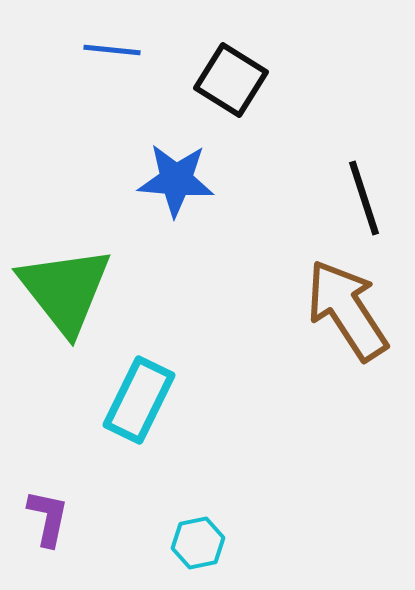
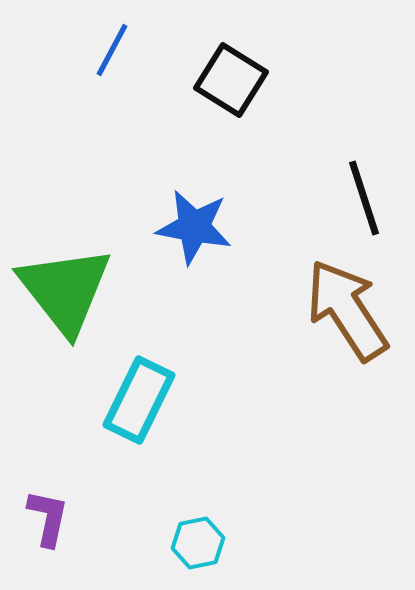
blue line: rotated 68 degrees counterclockwise
blue star: moved 18 px right, 47 px down; rotated 6 degrees clockwise
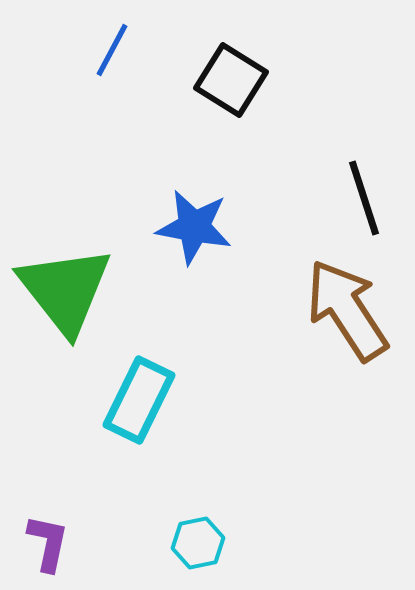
purple L-shape: moved 25 px down
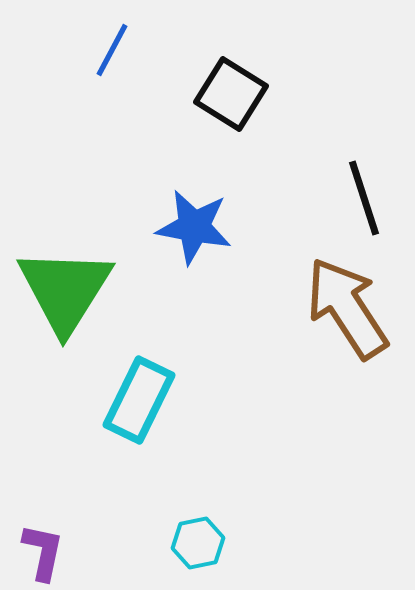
black square: moved 14 px down
green triangle: rotated 10 degrees clockwise
brown arrow: moved 2 px up
purple L-shape: moved 5 px left, 9 px down
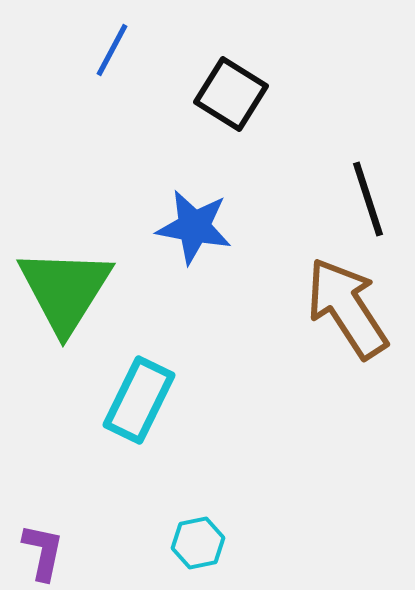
black line: moved 4 px right, 1 px down
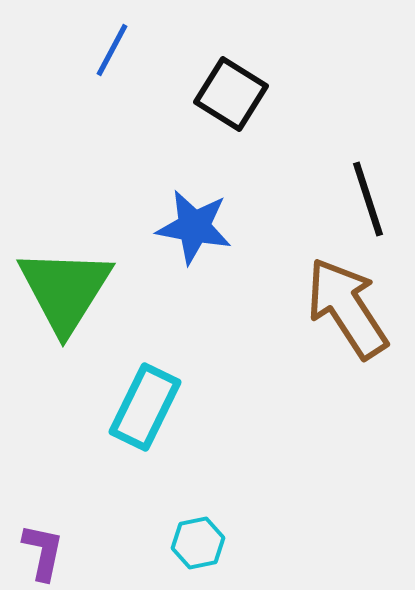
cyan rectangle: moved 6 px right, 7 px down
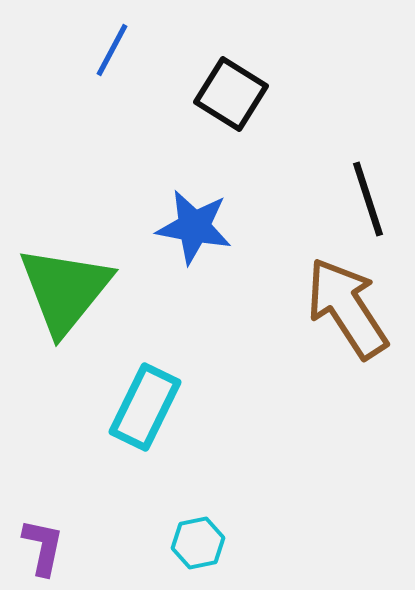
green triangle: rotated 7 degrees clockwise
purple L-shape: moved 5 px up
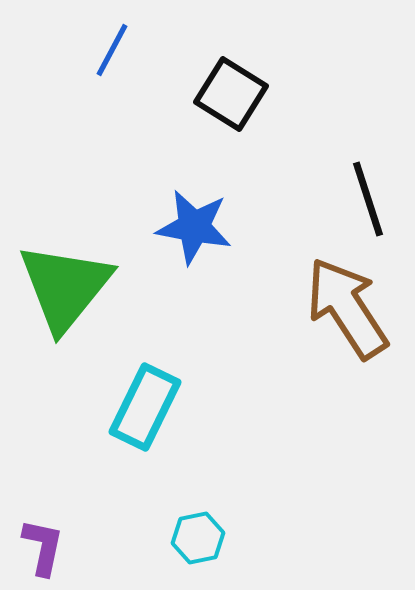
green triangle: moved 3 px up
cyan hexagon: moved 5 px up
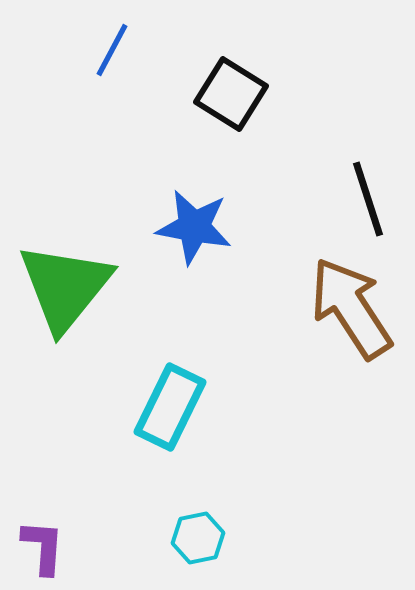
brown arrow: moved 4 px right
cyan rectangle: moved 25 px right
purple L-shape: rotated 8 degrees counterclockwise
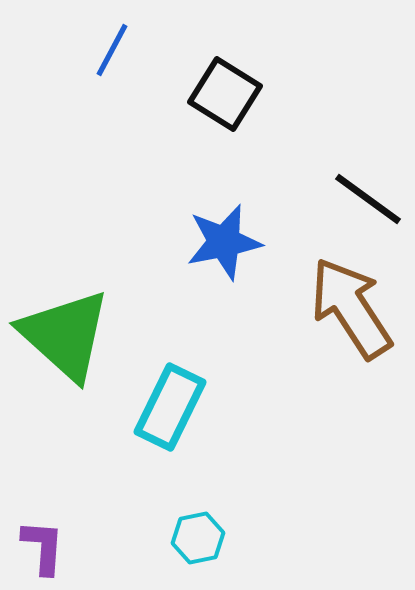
black square: moved 6 px left
black line: rotated 36 degrees counterclockwise
blue star: moved 30 px right, 15 px down; rotated 22 degrees counterclockwise
green triangle: moved 48 px down; rotated 27 degrees counterclockwise
